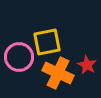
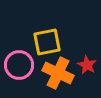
pink circle: moved 8 px down
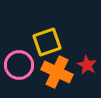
yellow square: rotated 8 degrees counterclockwise
orange cross: moved 1 px left, 1 px up
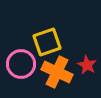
pink circle: moved 2 px right, 1 px up
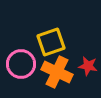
yellow square: moved 4 px right
red star: moved 1 px right, 1 px down; rotated 18 degrees counterclockwise
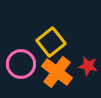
yellow square: rotated 20 degrees counterclockwise
orange cross: rotated 12 degrees clockwise
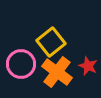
red star: rotated 12 degrees clockwise
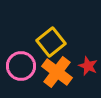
pink circle: moved 2 px down
